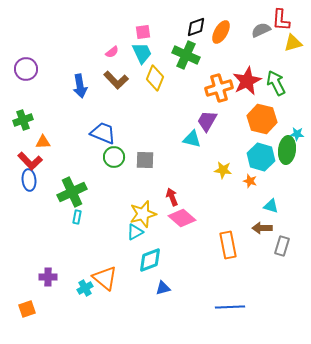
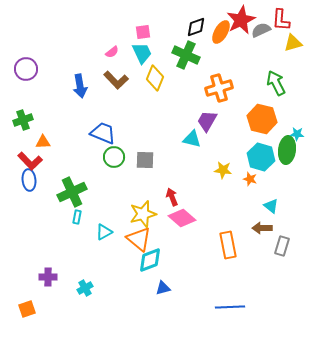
red star at (247, 81): moved 6 px left, 61 px up
orange star at (250, 181): moved 2 px up
cyan triangle at (271, 206): rotated 21 degrees clockwise
cyan triangle at (135, 232): moved 31 px left
orange triangle at (105, 278): moved 34 px right, 39 px up
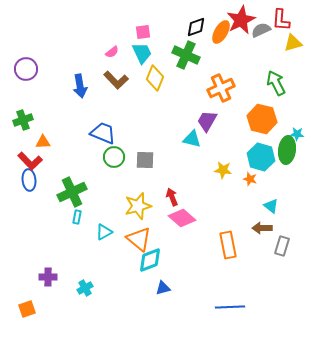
orange cross at (219, 88): moved 2 px right; rotated 8 degrees counterclockwise
yellow star at (143, 214): moved 5 px left, 8 px up
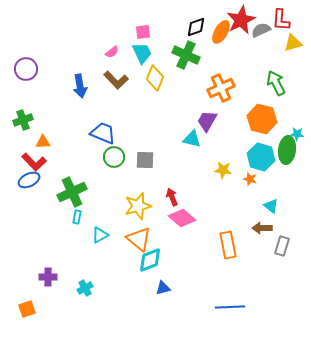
red L-shape at (30, 161): moved 4 px right, 1 px down
blue ellipse at (29, 180): rotated 70 degrees clockwise
cyan triangle at (104, 232): moved 4 px left, 3 px down
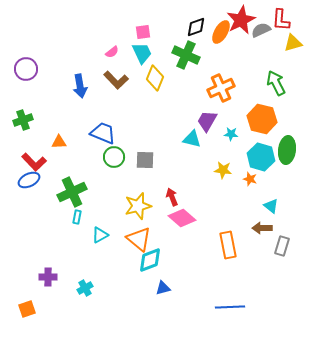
cyan star at (297, 134): moved 66 px left
orange triangle at (43, 142): moved 16 px right
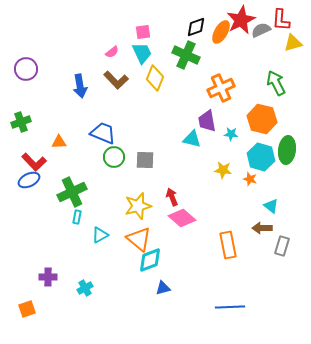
green cross at (23, 120): moved 2 px left, 2 px down
purple trapezoid at (207, 121): rotated 40 degrees counterclockwise
